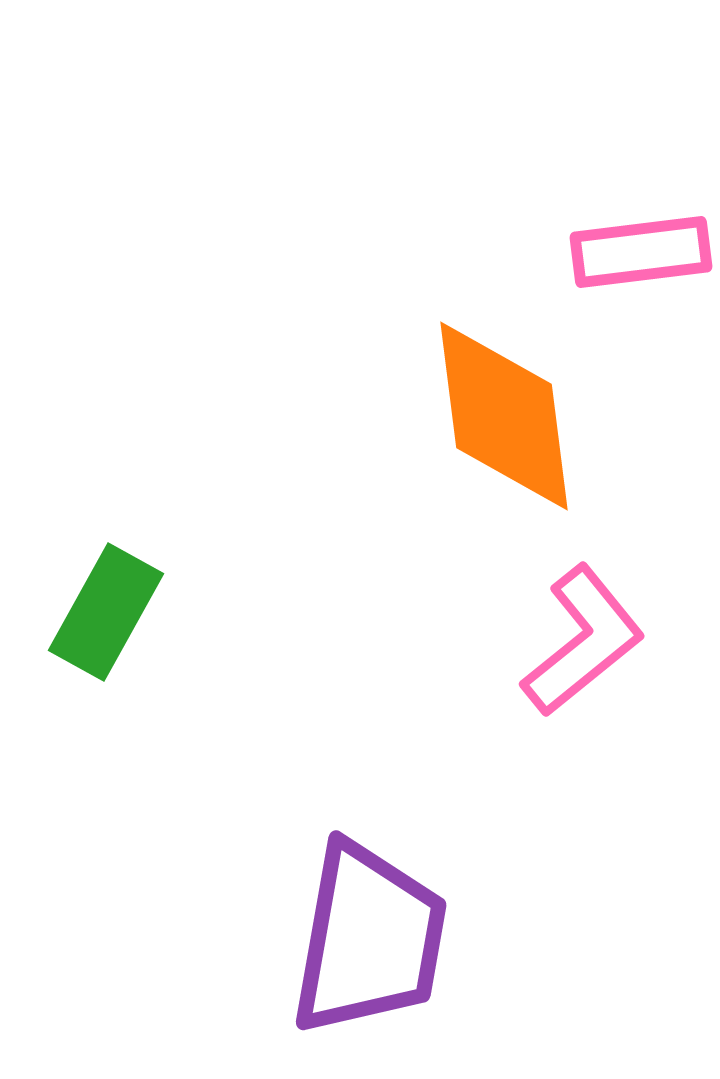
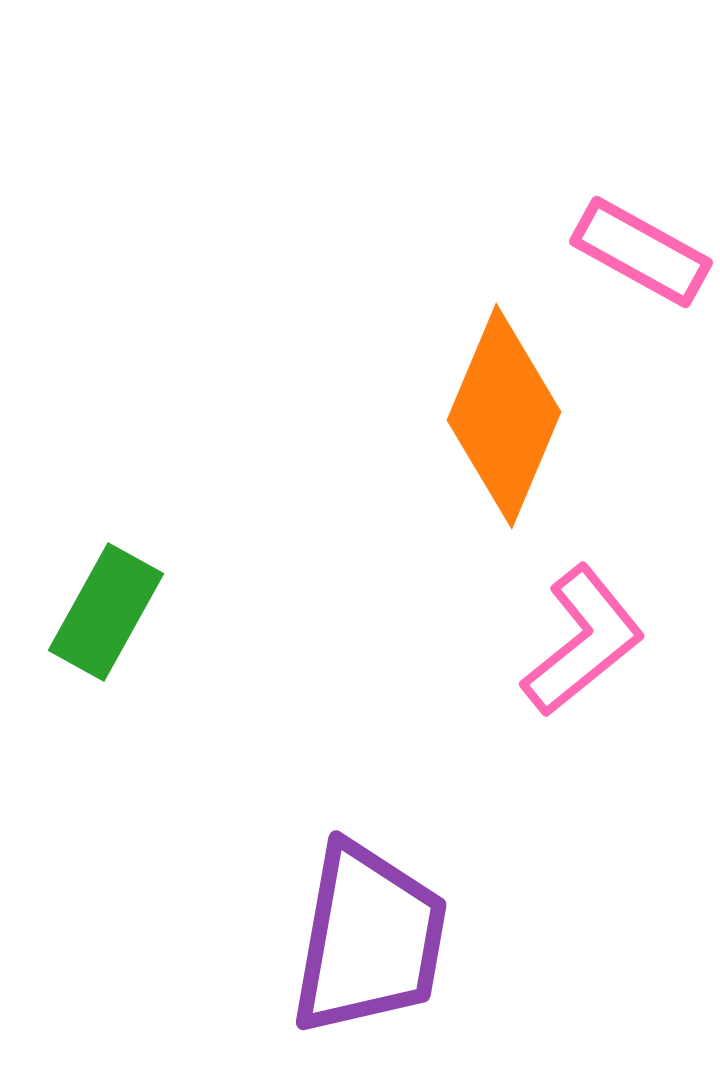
pink rectangle: rotated 36 degrees clockwise
orange diamond: rotated 30 degrees clockwise
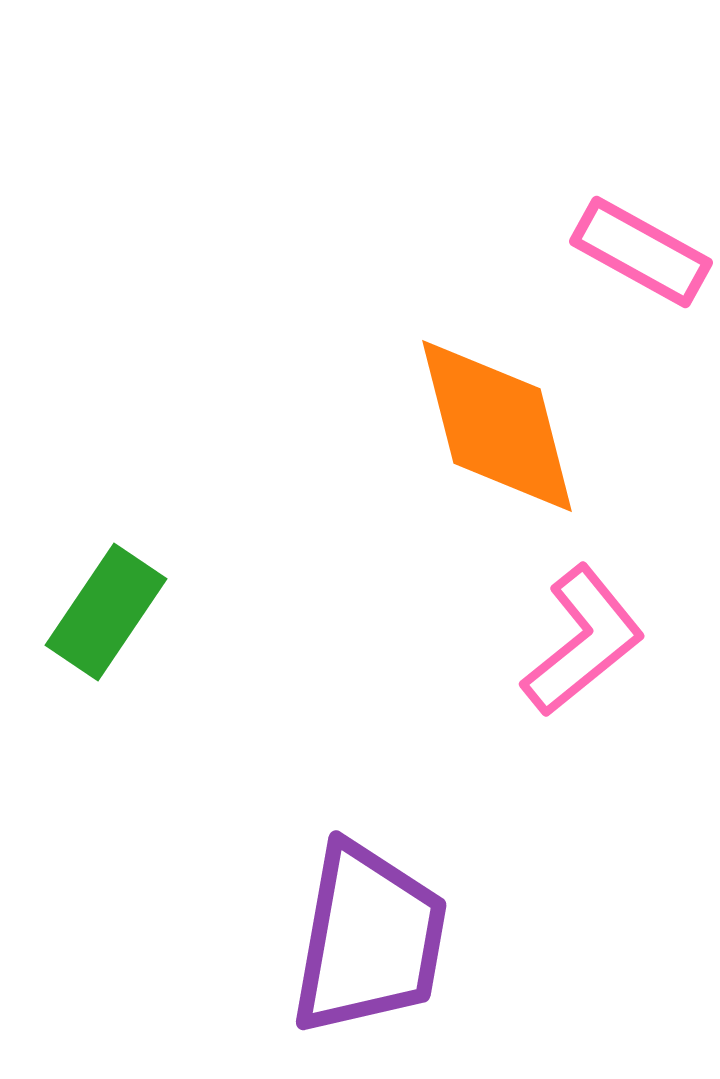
orange diamond: moved 7 px left, 10 px down; rotated 37 degrees counterclockwise
green rectangle: rotated 5 degrees clockwise
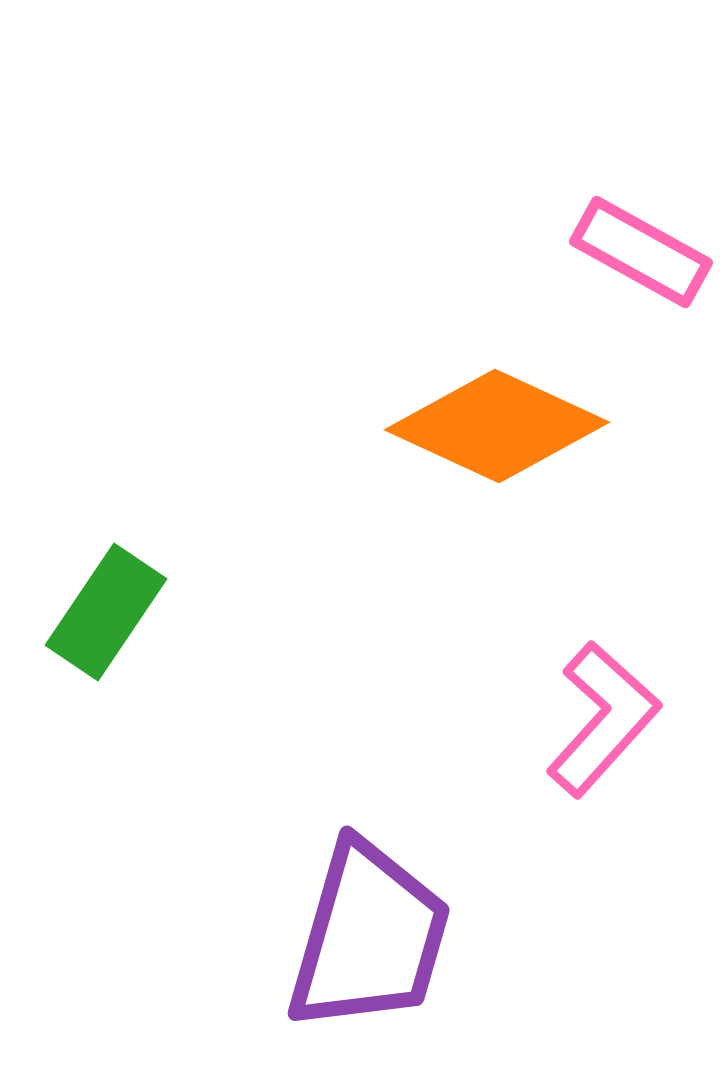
orange diamond: rotated 51 degrees counterclockwise
pink L-shape: moved 20 px right, 78 px down; rotated 9 degrees counterclockwise
purple trapezoid: moved 2 px up; rotated 6 degrees clockwise
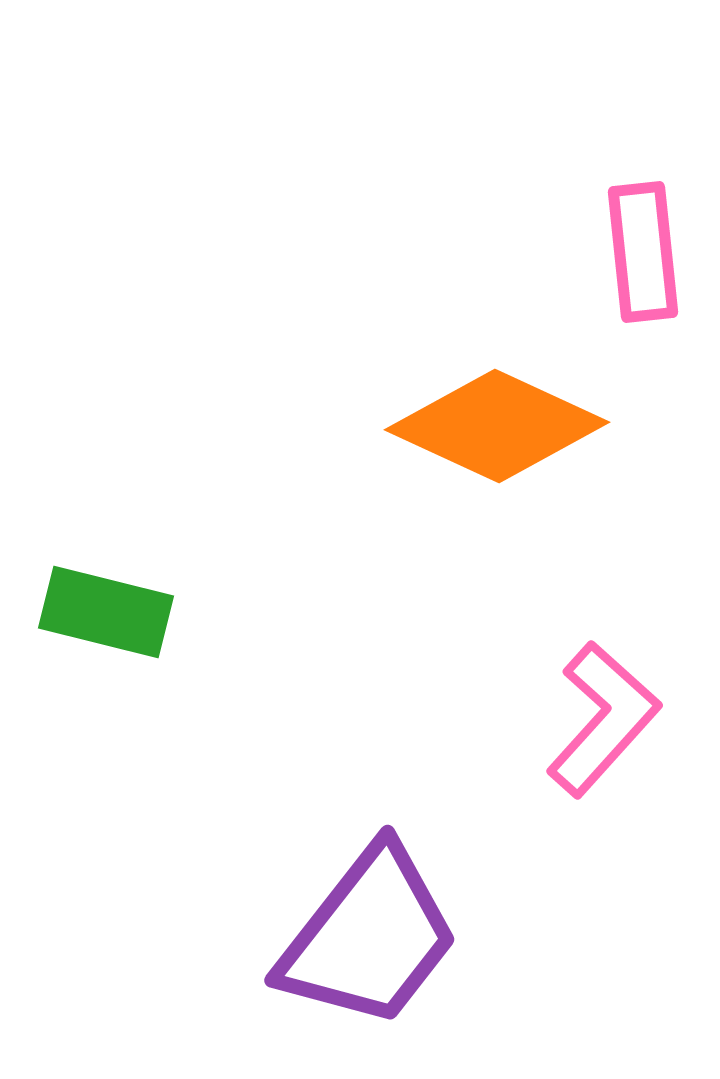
pink rectangle: moved 2 px right; rotated 55 degrees clockwise
green rectangle: rotated 70 degrees clockwise
purple trapezoid: rotated 22 degrees clockwise
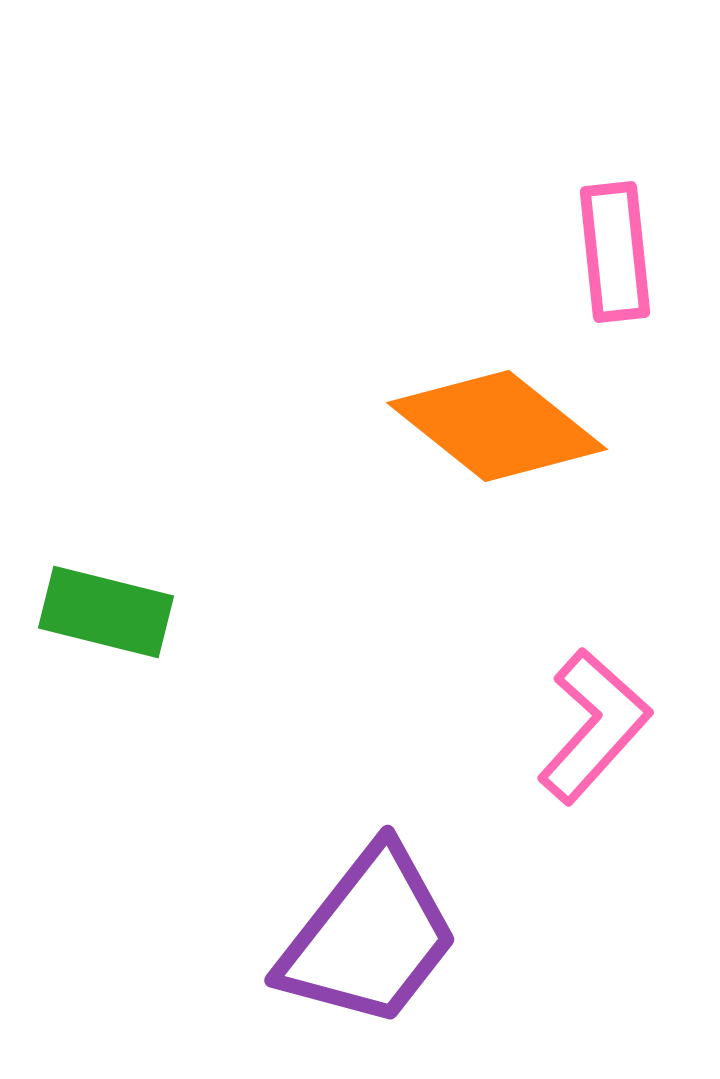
pink rectangle: moved 28 px left
orange diamond: rotated 14 degrees clockwise
pink L-shape: moved 9 px left, 7 px down
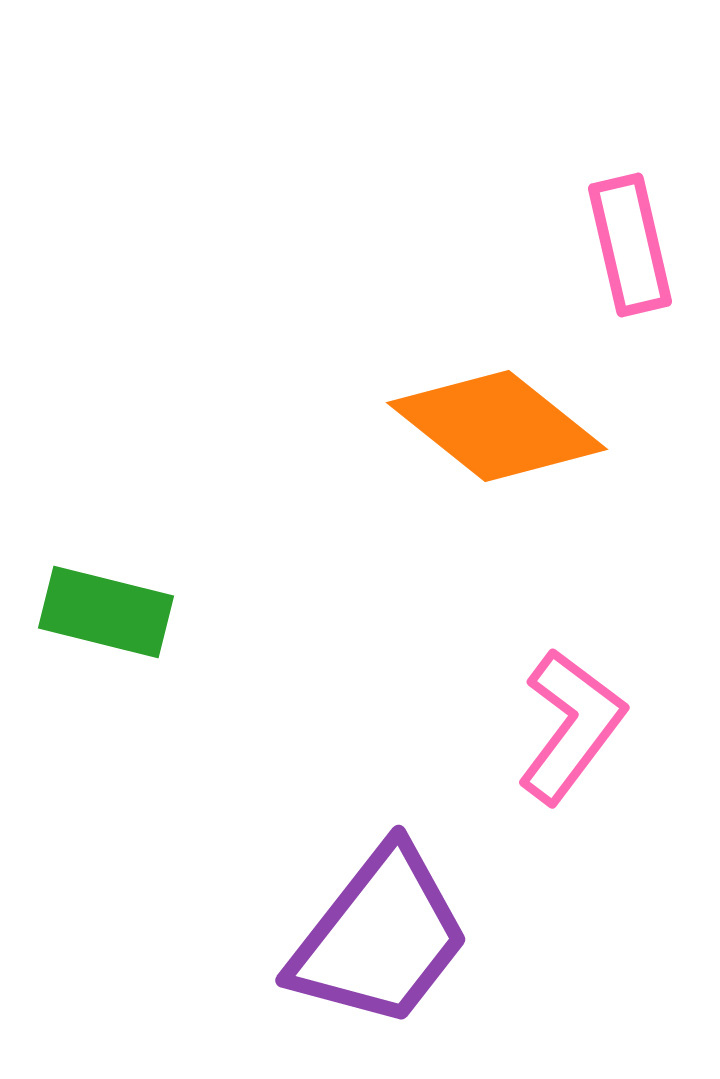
pink rectangle: moved 15 px right, 7 px up; rotated 7 degrees counterclockwise
pink L-shape: moved 23 px left; rotated 5 degrees counterclockwise
purple trapezoid: moved 11 px right
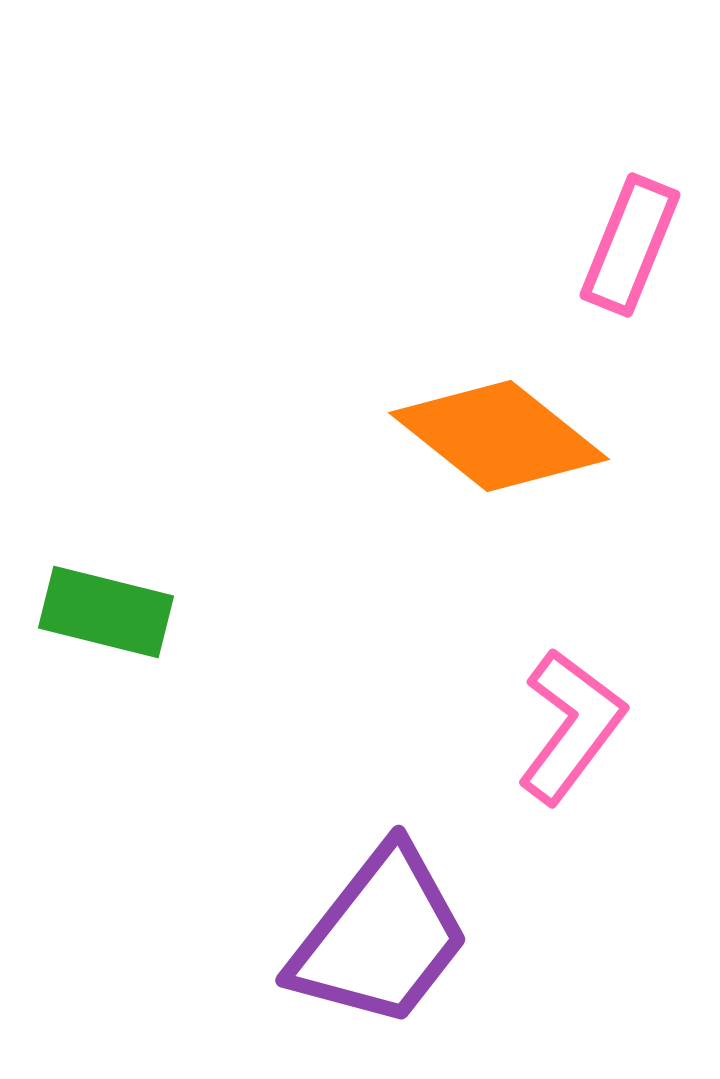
pink rectangle: rotated 35 degrees clockwise
orange diamond: moved 2 px right, 10 px down
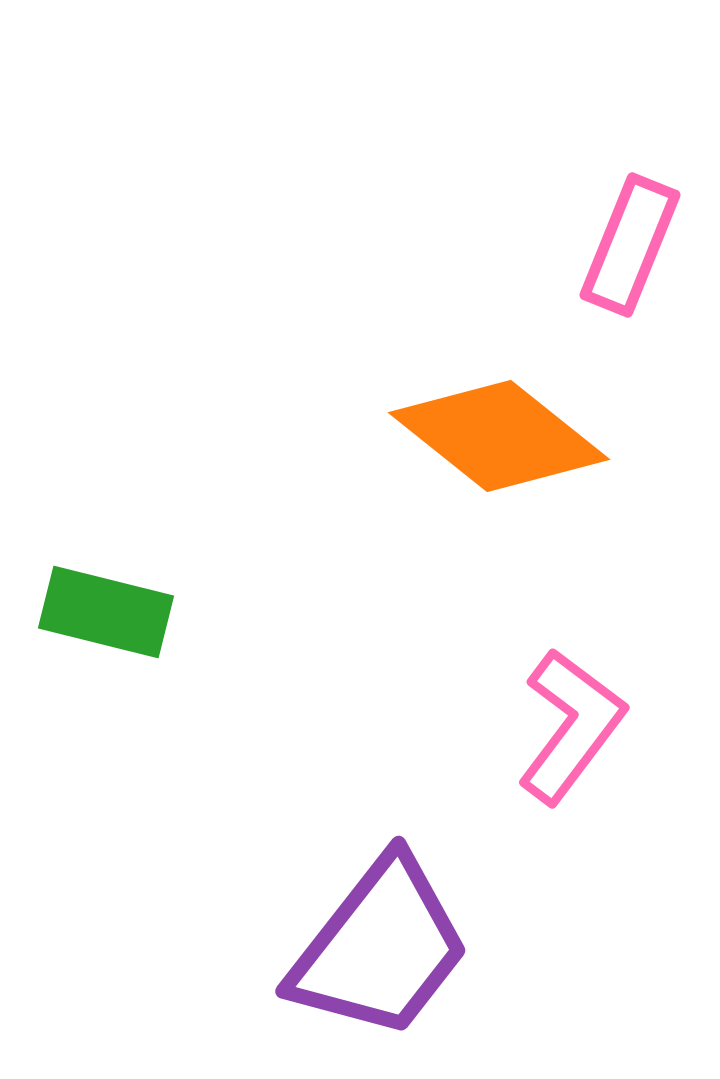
purple trapezoid: moved 11 px down
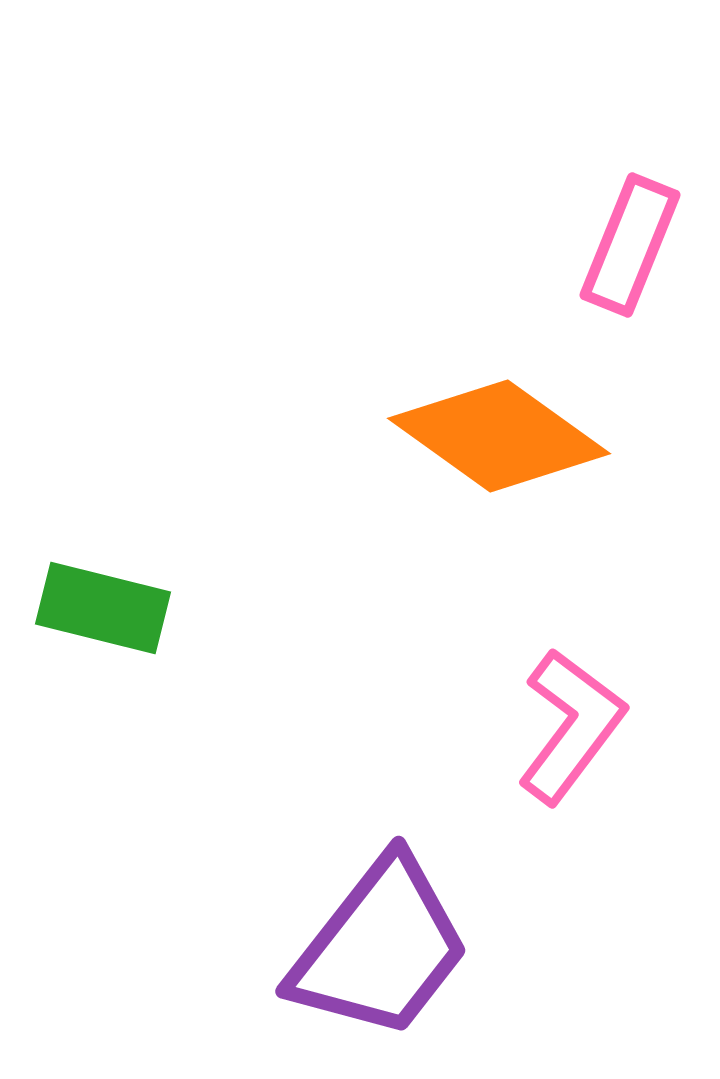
orange diamond: rotated 3 degrees counterclockwise
green rectangle: moved 3 px left, 4 px up
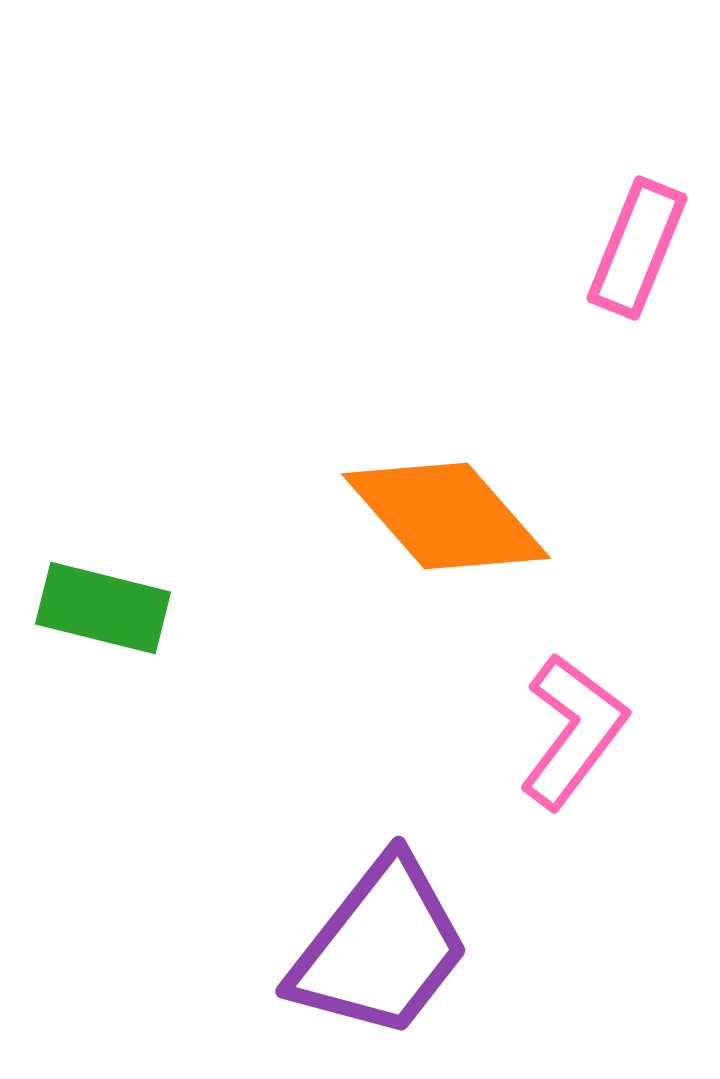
pink rectangle: moved 7 px right, 3 px down
orange diamond: moved 53 px left, 80 px down; rotated 13 degrees clockwise
pink L-shape: moved 2 px right, 5 px down
